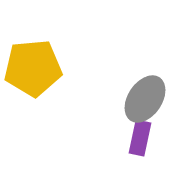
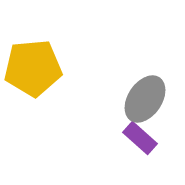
purple rectangle: rotated 60 degrees counterclockwise
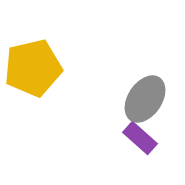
yellow pentagon: rotated 8 degrees counterclockwise
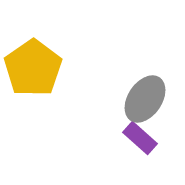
yellow pentagon: rotated 22 degrees counterclockwise
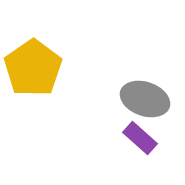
gray ellipse: rotated 75 degrees clockwise
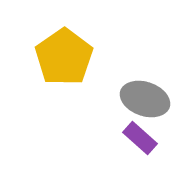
yellow pentagon: moved 31 px right, 11 px up
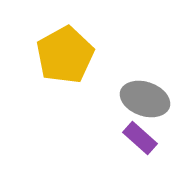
yellow pentagon: moved 1 px right, 2 px up; rotated 6 degrees clockwise
